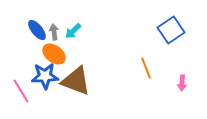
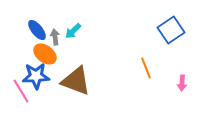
gray arrow: moved 1 px right, 5 px down
orange ellipse: moved 9 px left
blue star: moved 9 px left
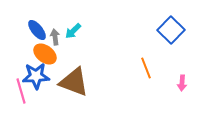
blue square: rotated 12 degrees counterclockwise
brown triangle: moved 2 px left, 1 px down
pink line: rotated 15 degrees clockwise
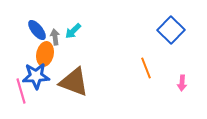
orange ellipse: rotated 65 degrees clockwise
